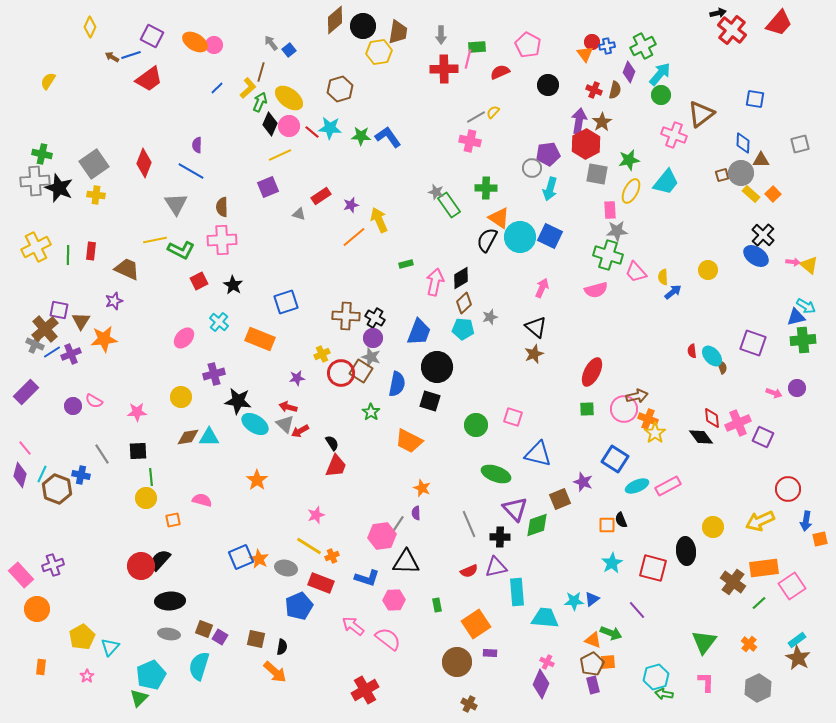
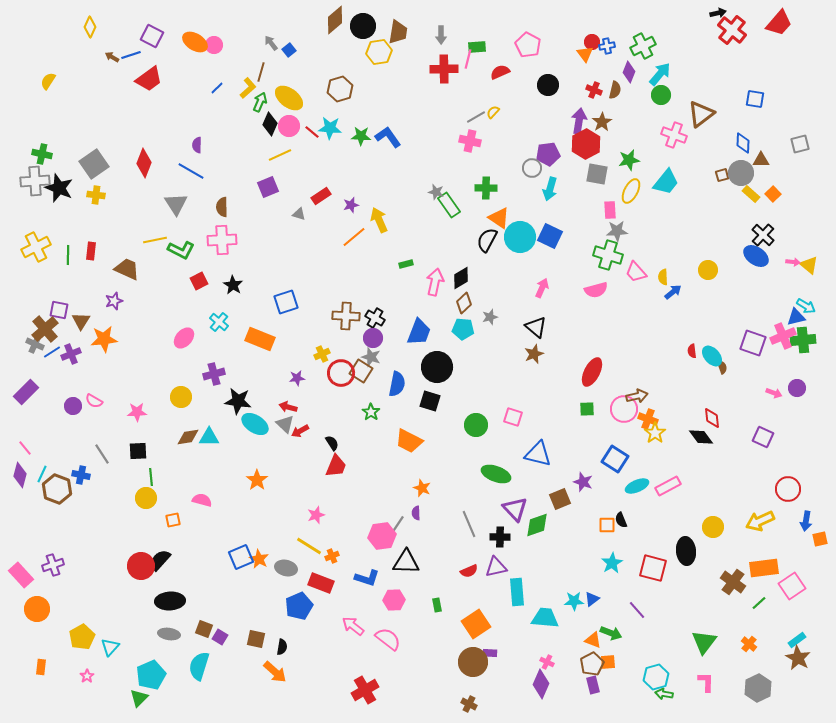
pink cross at (738, 423): moved 45 px right, 87 px up
brown circle at (457, 662): moved 16 px right
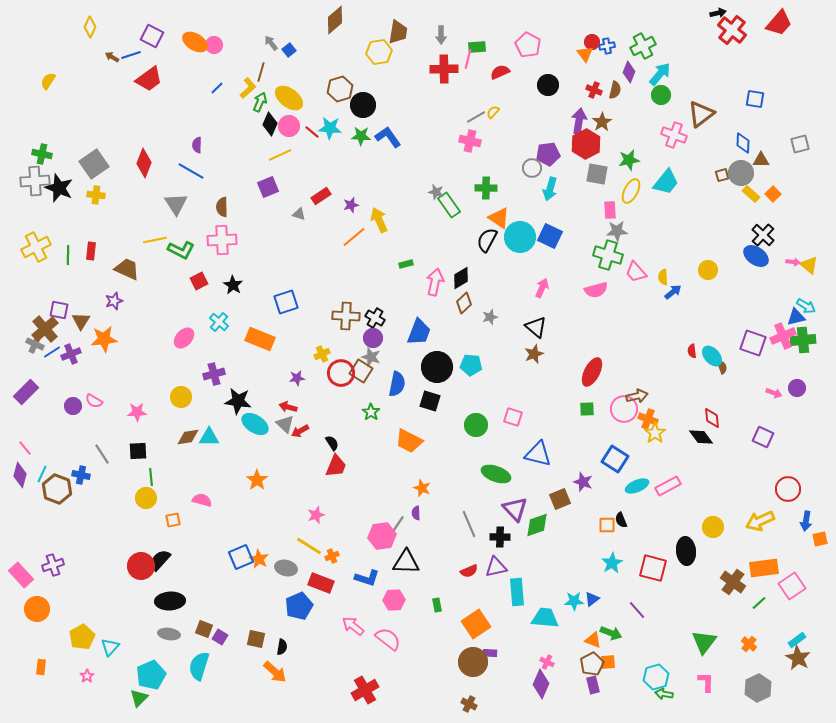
black circle at (363, 26): moved 79 px down
cyan pentagon at (463, 329): moved 8 px right, 36 px down
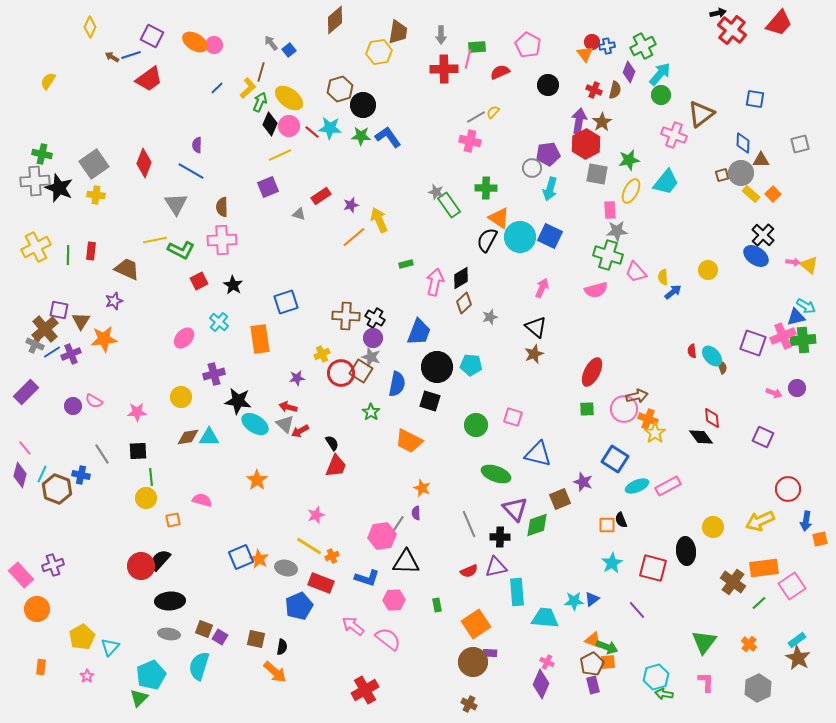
orange rectangle at (260, 339): rotated 60 degrees clockwise
green arrow at (611, 633): moved 4 px left, 14 px down
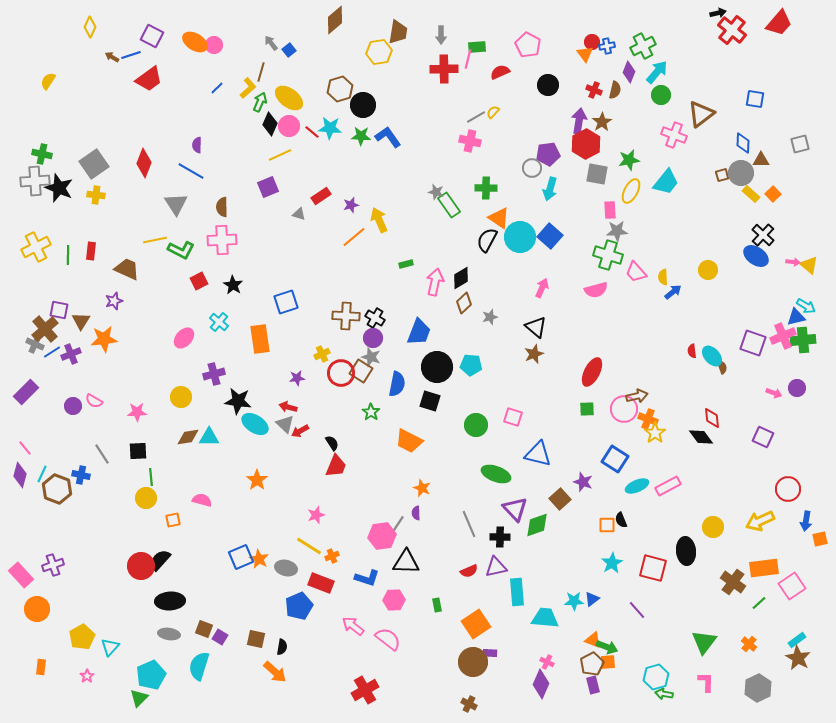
cyan arrow at (660, 74): moved 3 px left, 2 px up
blue square at (550, 236): rotated 15 degrees clockwise
brown square at (560, 499): rotated 20 degrees counterclockwise
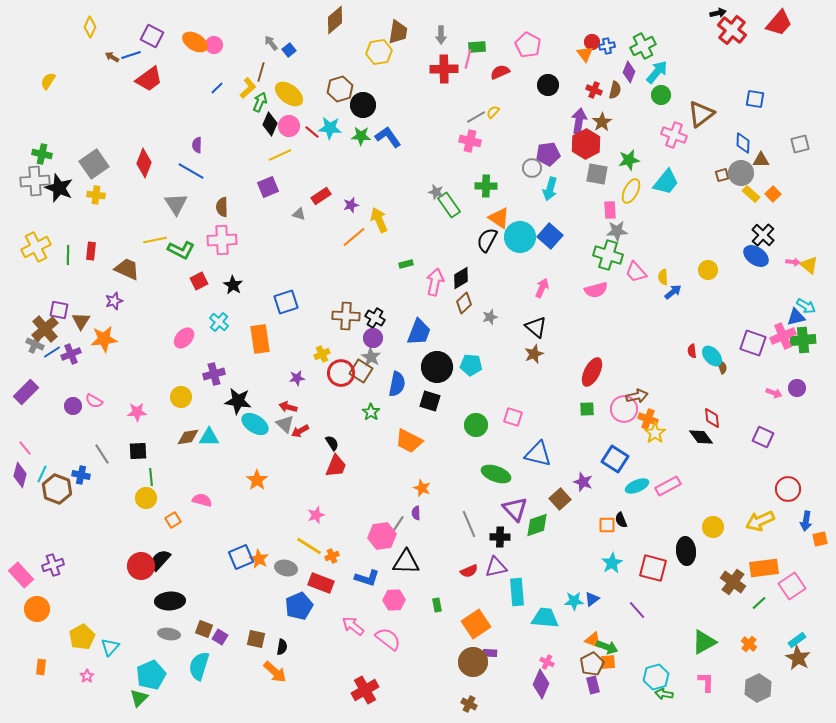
yellow ellipse at (289, 98): moved 4 px up
green cross at (486, 188): moved 2 px up
gray star at (371, 357): rotated 12 degrees clockwise
orange square at (173, 520): rotated 21 degrees counterclockwise
green triangle at (704, 642): rotated 24 degrees clockwise
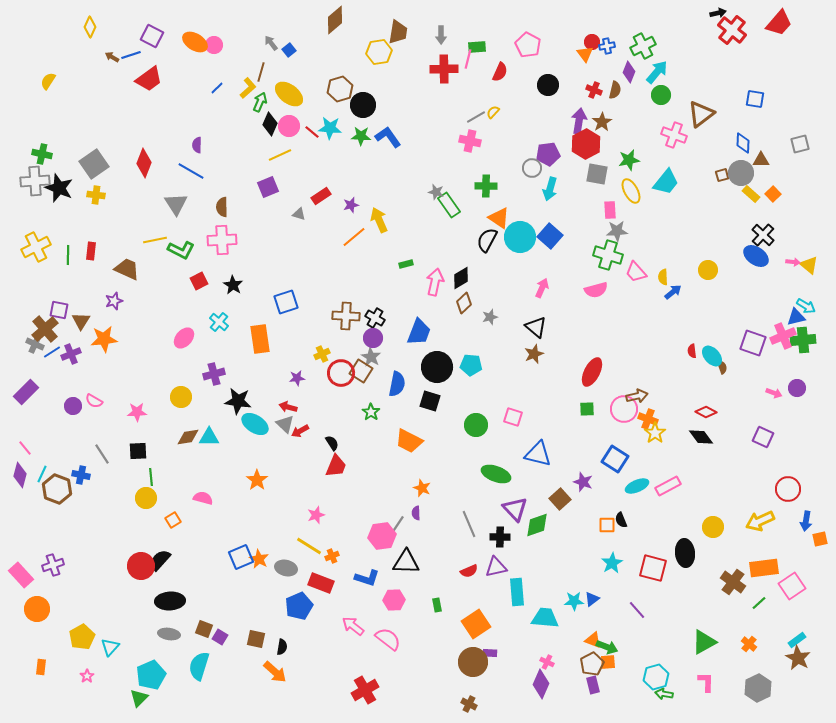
red semicircle at (500, 72): rotated 138 degrees clockwise
yellow ellipse at (631, 191): rotated 55 degrees counterclockwise
red diamond at (712, 418): moved 6 px left, 6 px up; rotated 55 degrees counterclockwise
pink semicircle at (202, 500): moved 1 px right, 2 px up
black ellipse at (686, 551): moved 1 px left, 2 px down
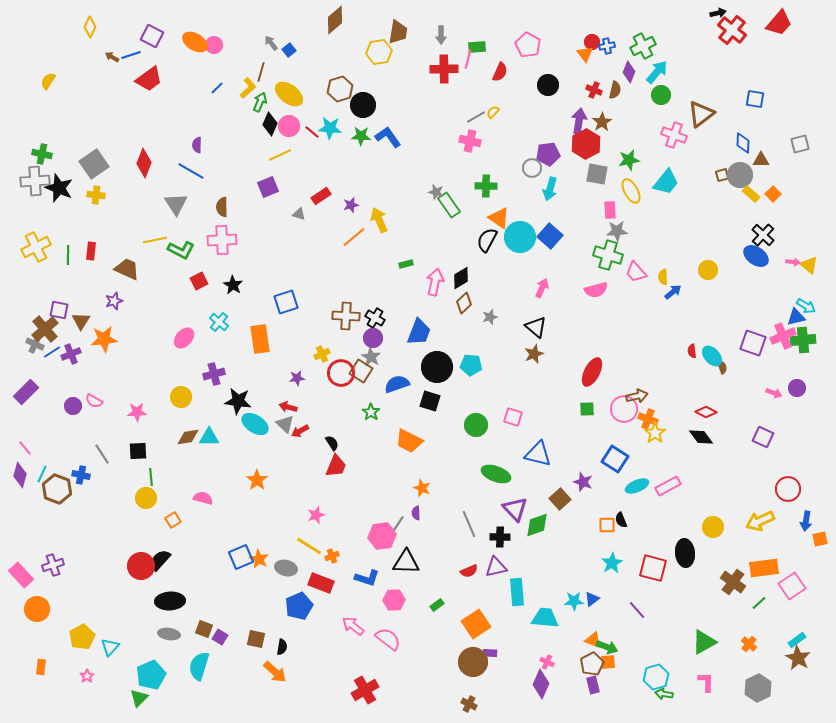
gray circle at (741, 173): moved 1 px left, 2 px down
blue semicircle at (397, 384): rotated 120 degrees counterclockwise
green rectangle at (437, 605): rotated 64 degrees clockwise
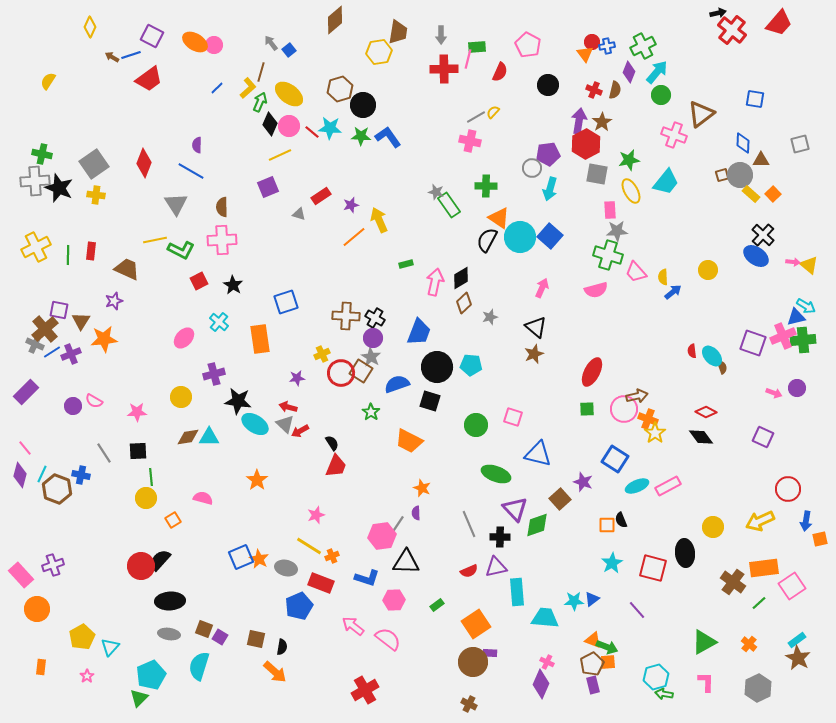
gray line at (102, 454): moved 2 px right, 1 px up
